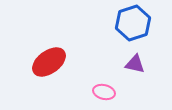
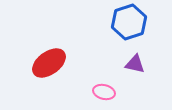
blue hexagon: moved 4 px left, 1 px up
red ellipse: moved 1 px down
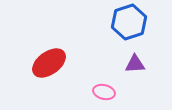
purple triangle: rotated 15 degrees counterclockwise
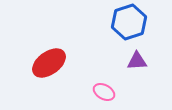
purple triangle: moved 2 px right, 3 px up
pink ellipse: rotated 15 degrees clockwise
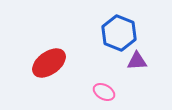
blue hexagon: moved 10 px left, 11 px down; rotated 20 degrees counterclockwise
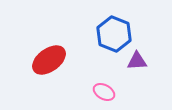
blue hexagon: moved 5 px left, 1 px down
red ellipse: moved 3 px up
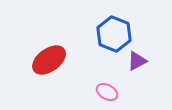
purple triangle: rotated 25 degrees counterclockwise
pink ellipse: moved 3 px right
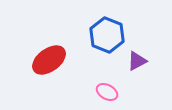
blue hexagon: moved 7 px left, 1 px down
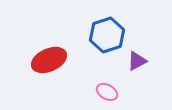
blue hexagon: rotated 20 degrees clockwise
red ellipse: rotated 12 degrees clockwise
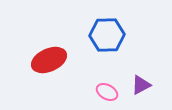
blue hexagon: rotated 16 degrees clockwise
purple triangle: moved 4 px right, 24 px down
